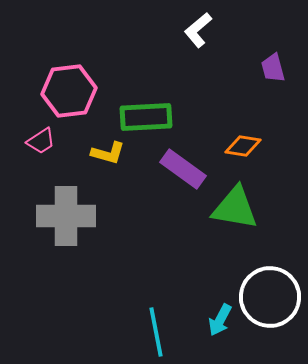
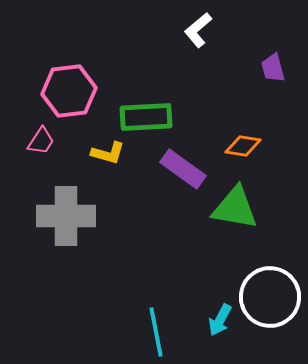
pink trapezoid: rotated 24 degrees counterclockwise
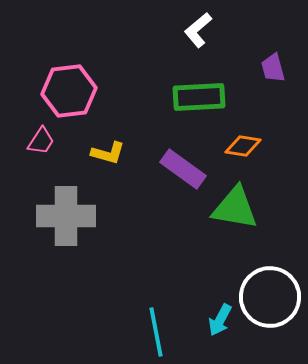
green rectangle: moved 53 px right, 20 px up
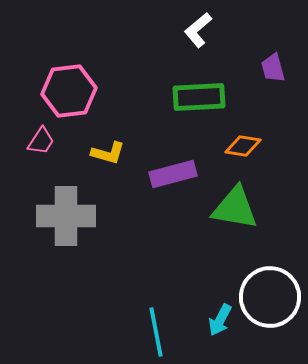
purple rectangle: moved 10 px left, 5 px down; rotated 51 degrees counterclockwise
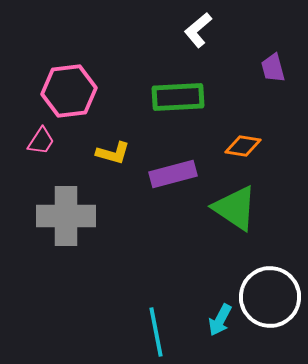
green rectangle: moved 21 px left
yellow L-shape: moved 5 px right
green triangle: rotated 24 degrees clockwise
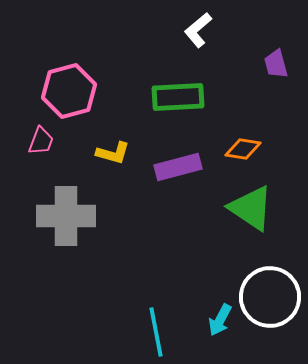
purple trapezoid: moved 3 px right, 4 px up
pink hexagon: rotated 8 degrees counterclockwise
pink trapezoid: rotated 12 degrees counterclockwise
orange diamond: moved 3 px down
purple rectangle: moved 5 px right, 7 px up
green triangle: moved 16 px right
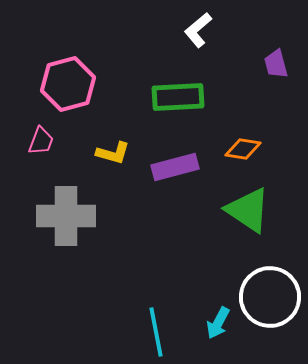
pink hexagon: moved 1 px left, 7 px up
purple rectangle: moved 3 px left
green triangle: moved 3 px left, 2 px down
cyan arrow: moved 2 px left, 3 px down
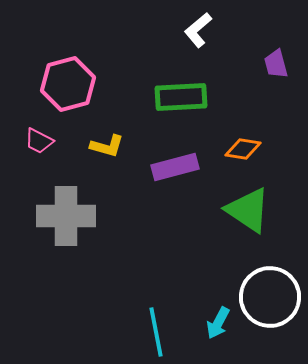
green rectangle: moved 3 px right
pink trapezoid: moved 2 px left; rotated 96 degrees clockwise
yellow L-shape: moved 6 px left, 7 px up
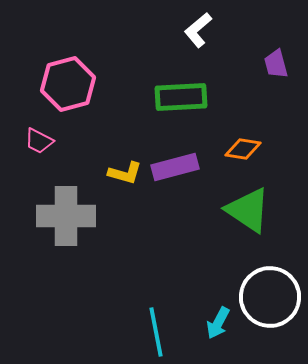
yellow L-shape: moved 18 px right, 27 px down
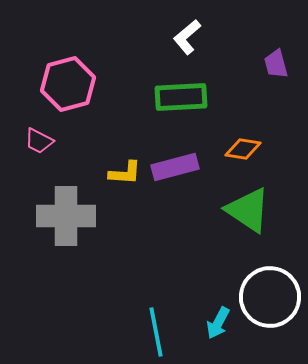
white L-shape: moved 11 px left, 7 px down
yellow L-shape: rotated 12 degrees counterclockwise
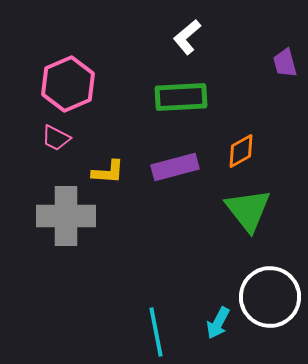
purple trapezoid: moved 9 px right, 1 px up
pink hexagon: rotated 8 degrees counterclockwise
pink trapezoid: moved 17 px right, 3 px up
orange diamond: moved 2 px left, 2 px down; rotated 39 degrees counterclockwise
yellow L-shape: moved 17 px left, 1 px up
green triangle: rotated 18 degrees clockwise
